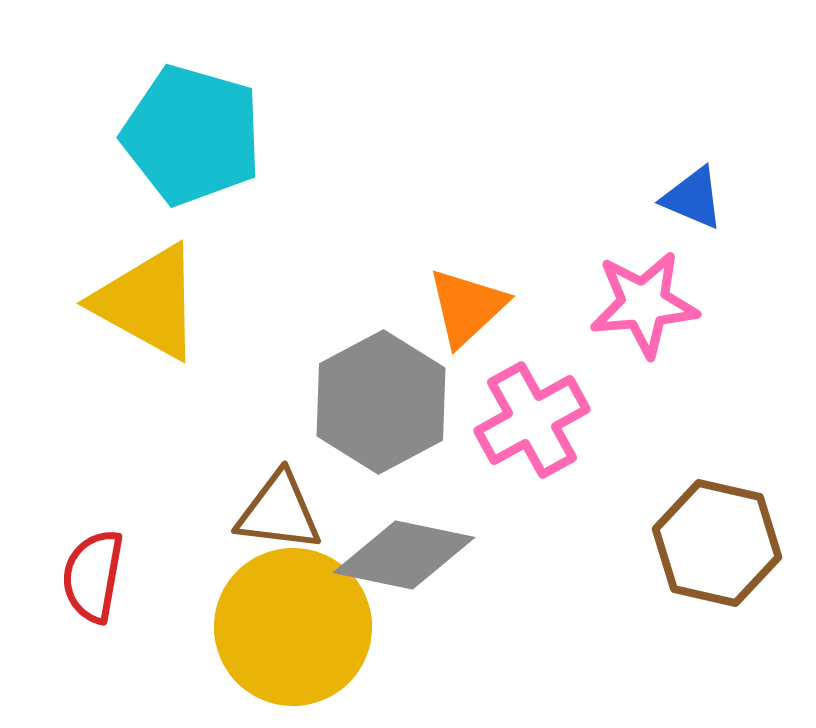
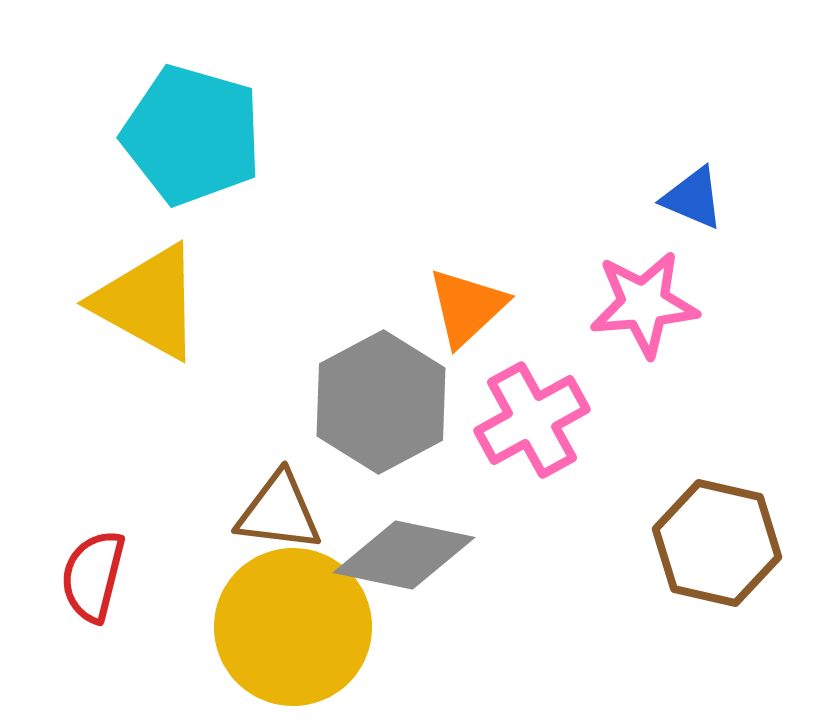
red semicircle: rotated 4 degrees clockwise
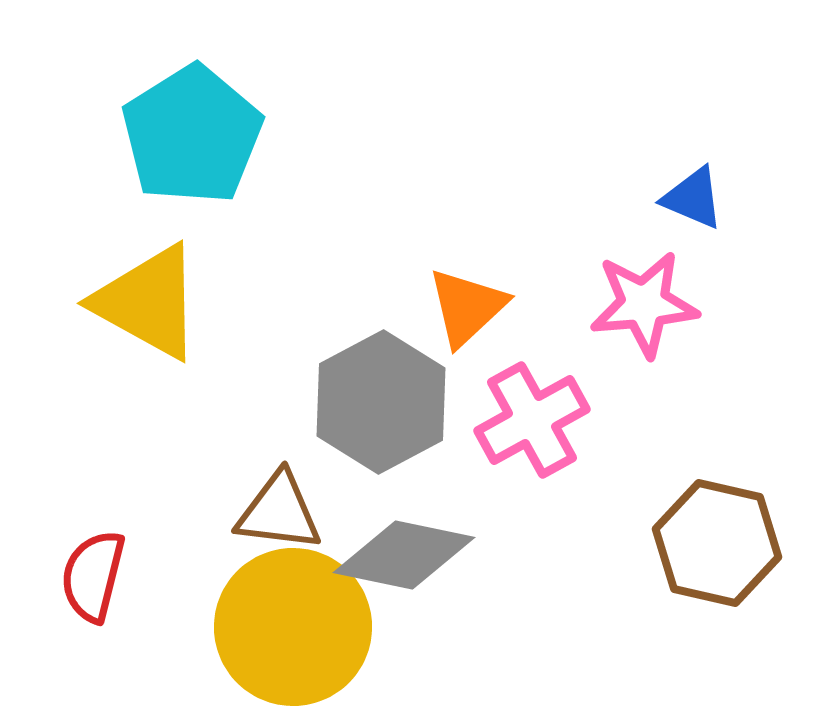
cyan pentagon: rotated 24 degrees clockwise
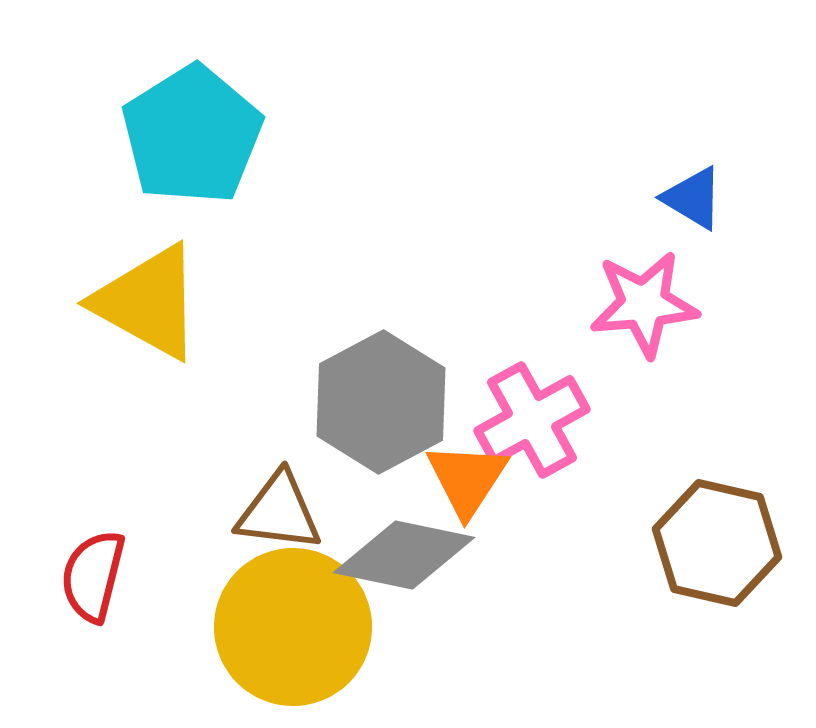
blue triangle: rotated 8 degrees clockwise
orange triangle: moved 172 px down; rotated 14 degrees counterclockwise
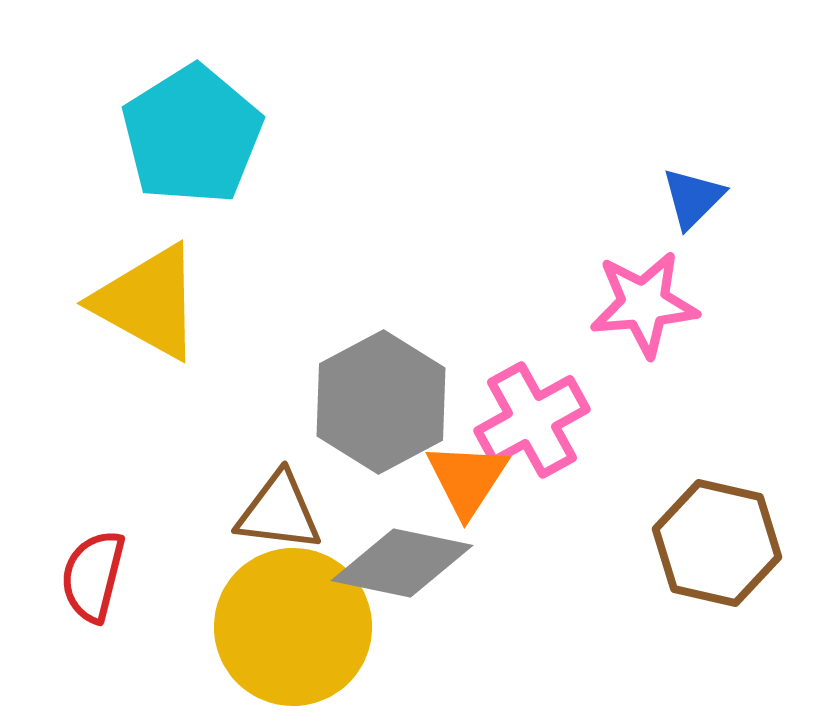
blue triangle: rotated 44 degrees clockwise
gray diamond: moved 2 px left, 8 px down
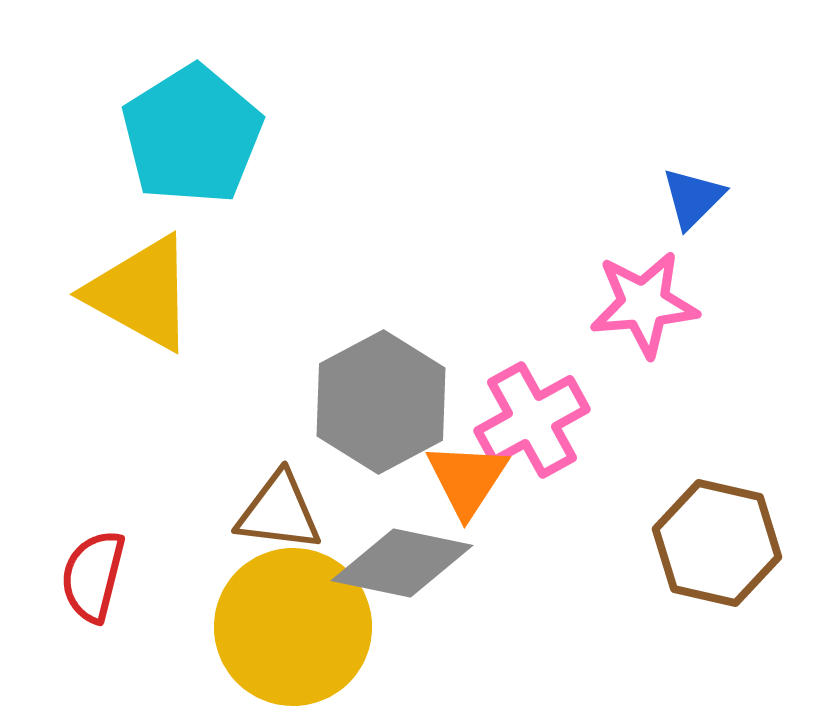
yellow triangle: moved 7 px left, 9 px up
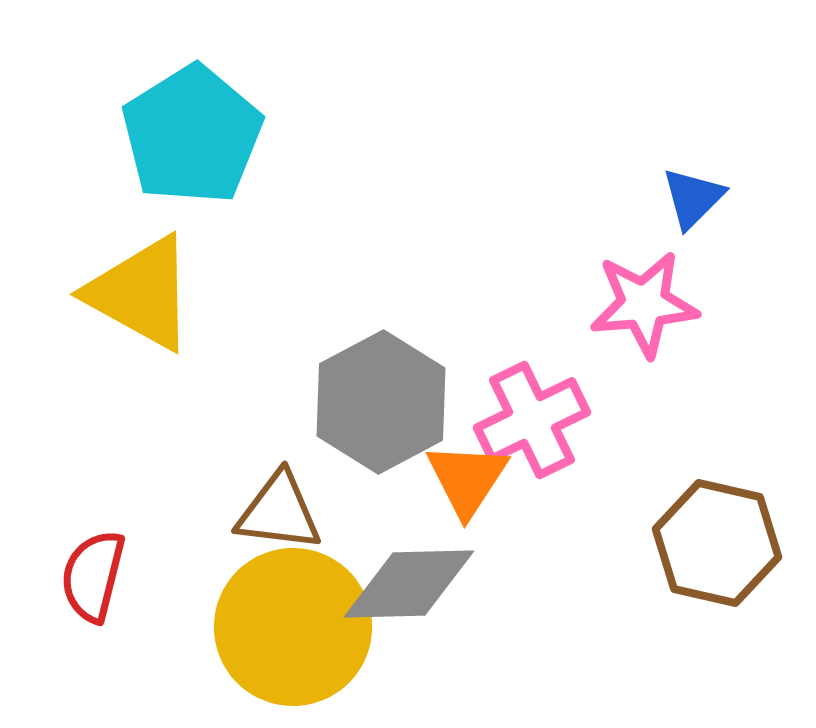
pink cross: rotated 3 degrees clockwise
gray diamond: moved 7 px right, 21 px down; rotated 13 degrees counterclockwise
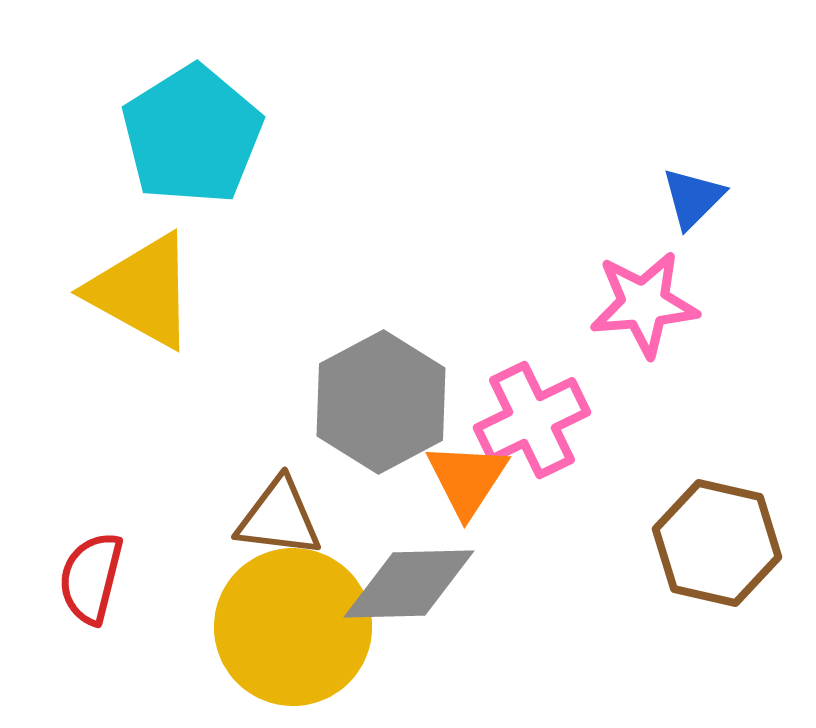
yellow triangle: moved 1 px right, 2 px up
brown triangle: moved 6 px down
red semicircle: moved 2 px left, 2 px down
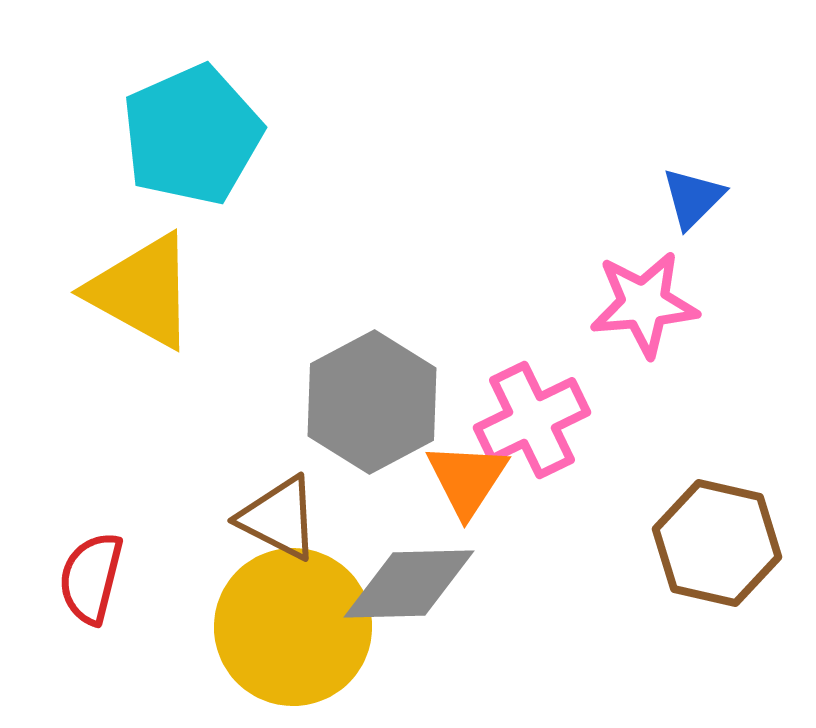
cyan pentagon: rotated 8 degrees clockwise
gray hexagon: moved 9 px left
brown triangle: rotated 20 degrees clockwise
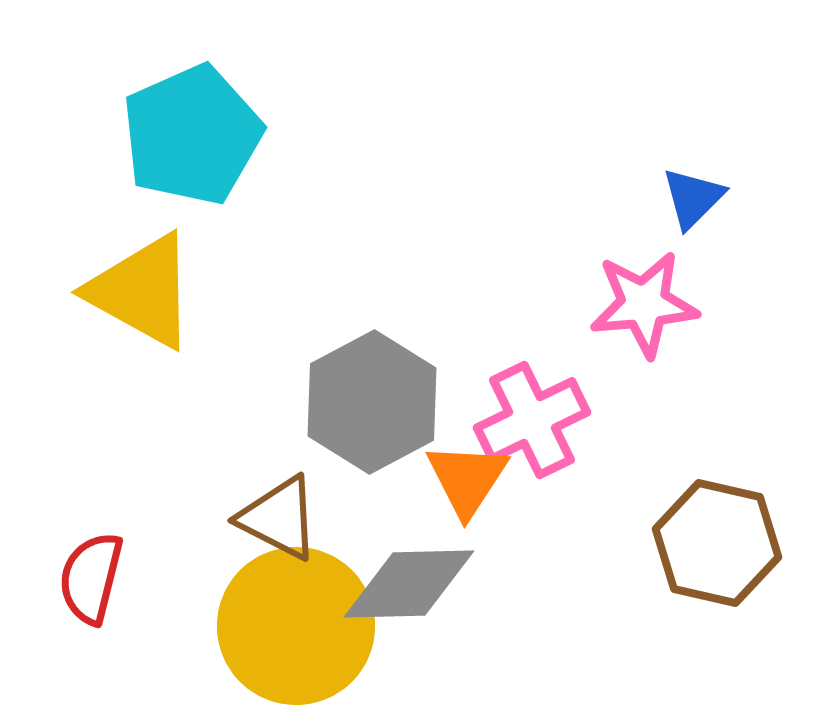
yellow circle: moved 3 px right, 1 px up
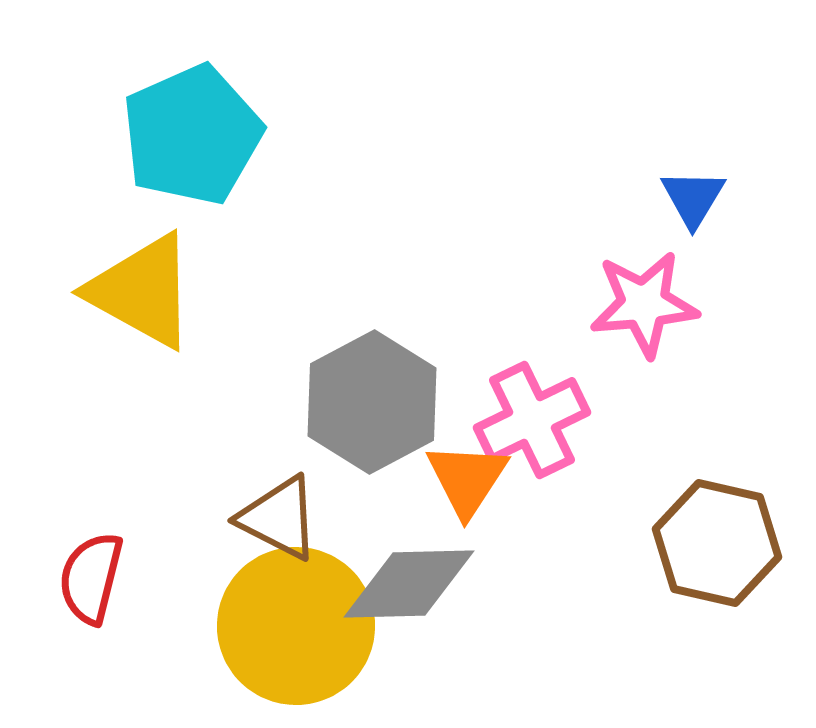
blue triangle: rotated 14 degrees counterclockwise
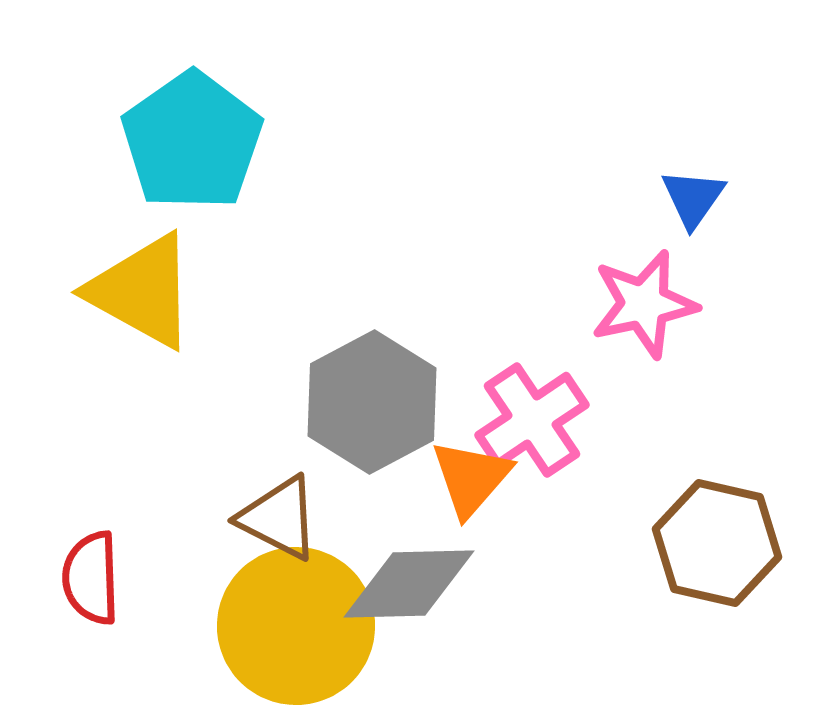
cyan pentagon: moved 6 px down; rotated 11 degrees counterclockwise
blue triangle: rotated 4 degrees clockwise
pink star: rotated 7 degrees counterclockwise
pink cross: rotated 8 degrees counterclockwise
orange triangle: moved 4 px right, 1 px up; rotated 8 degrees clockwise
red semicircle: rotated 16 degrees counterclockwise
